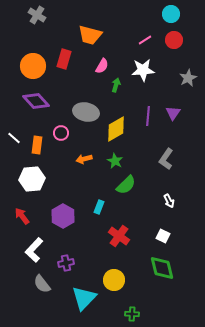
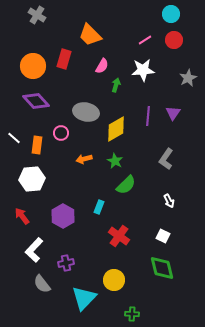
orange trapezoid: rotated 30 degrees clockwise
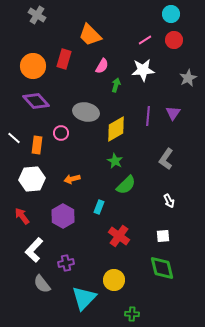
orange arrow: moved 12 px left, 20 px down
white square: rotated 32 degrees counterclockwise
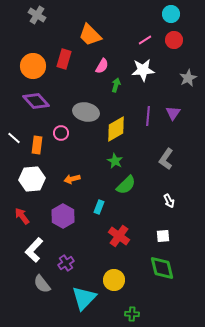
purple cross: rotated 21 degrees counterclockwise
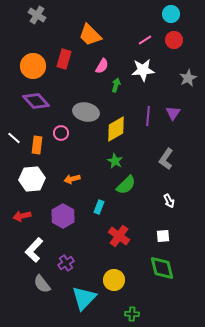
red arrow: rotated 66 degrees counterclockwise
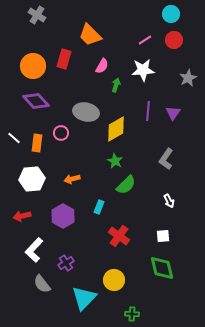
purple line: moved 5 px up
orange rectangle: moved 2 px up
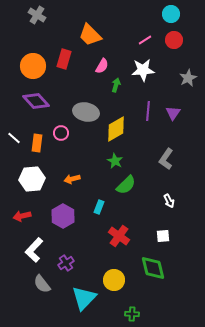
green diamond: moved 9 px left
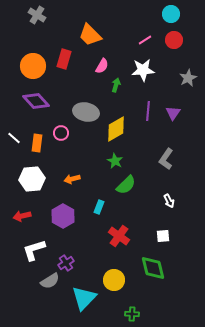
white L-shape: rotated 30 degrees clockwise
gray semicircle: moved 8 px right, 3 px up; rotated 84 degrees counterclockwise
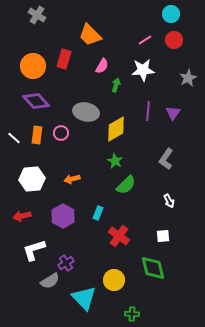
orange rectangle: moved 8 px up
cyan rectangle: moved 1 px left, 6 px down
cyan triangle: rotated 28 degrees counterclockwise
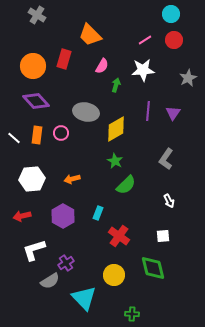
yellow circle: moved 5 px up
